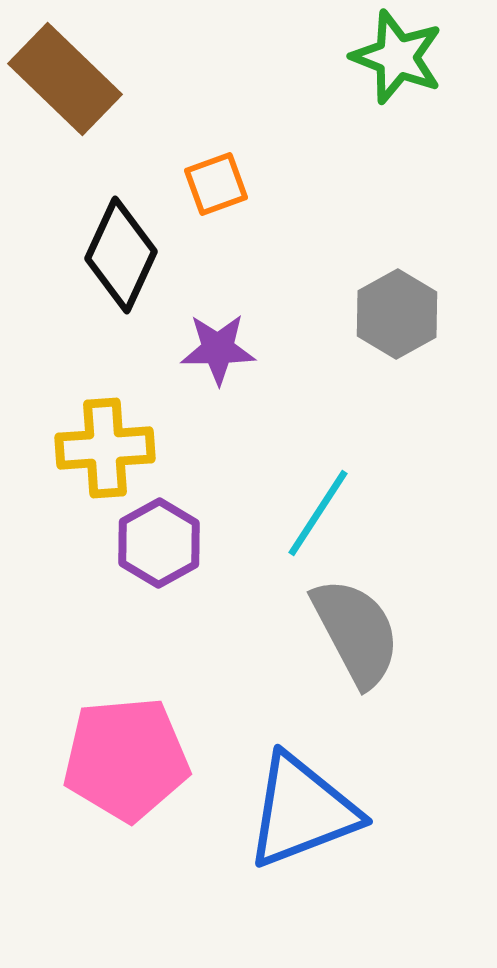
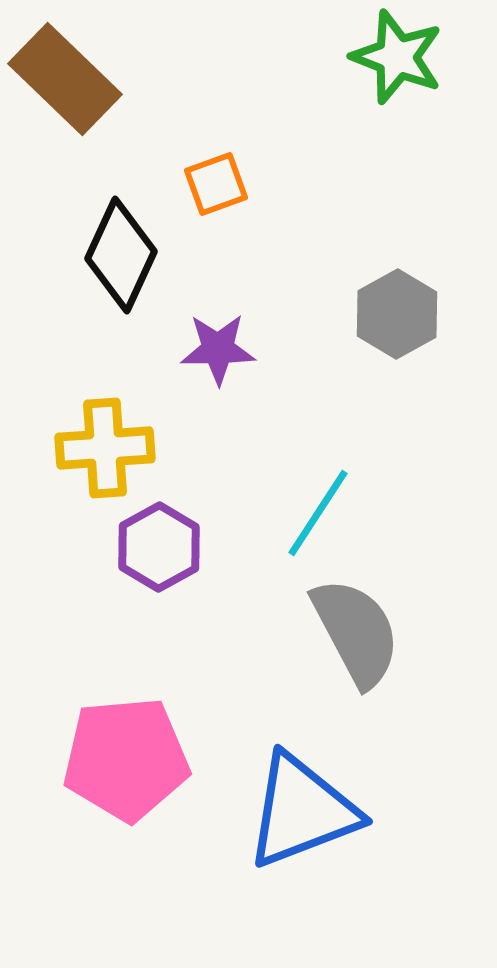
purple hexagon: moved 4 px down
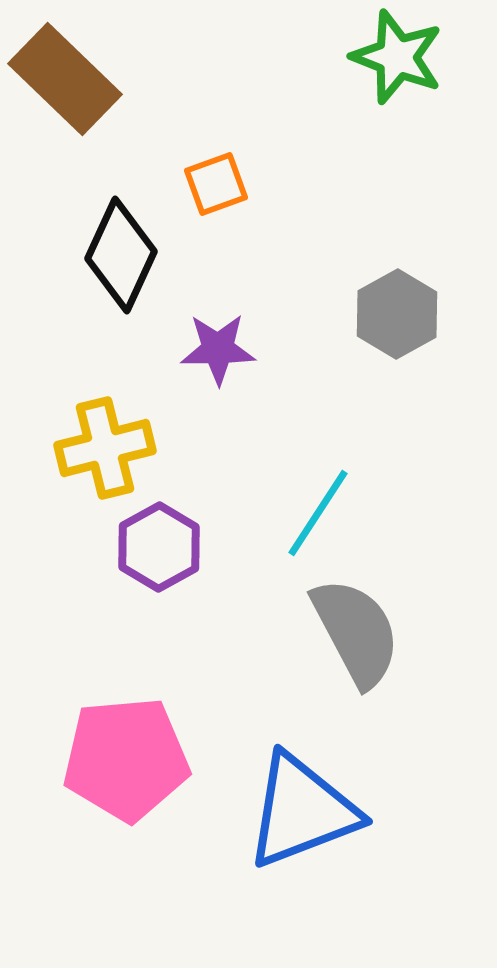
yellow cross: rotated 10 degrees counterclockwise
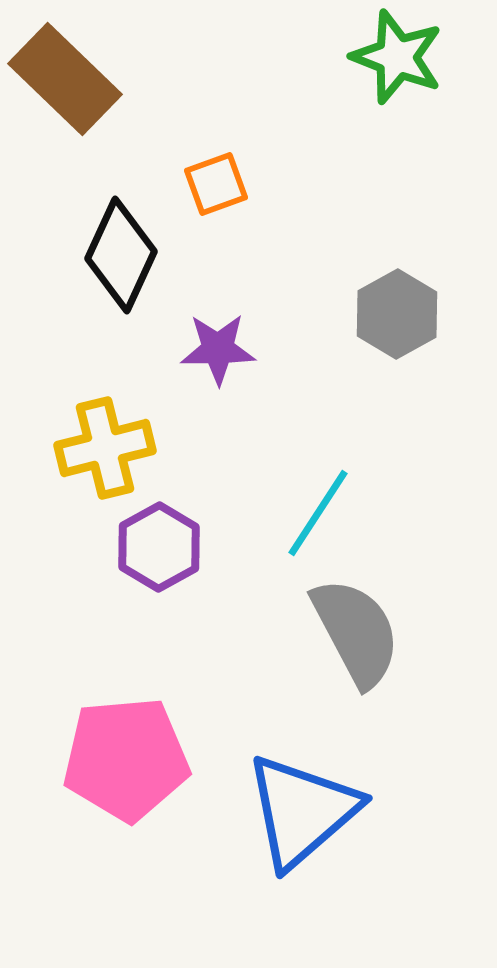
blue triangle: rotated 20 degrees counterclockwise
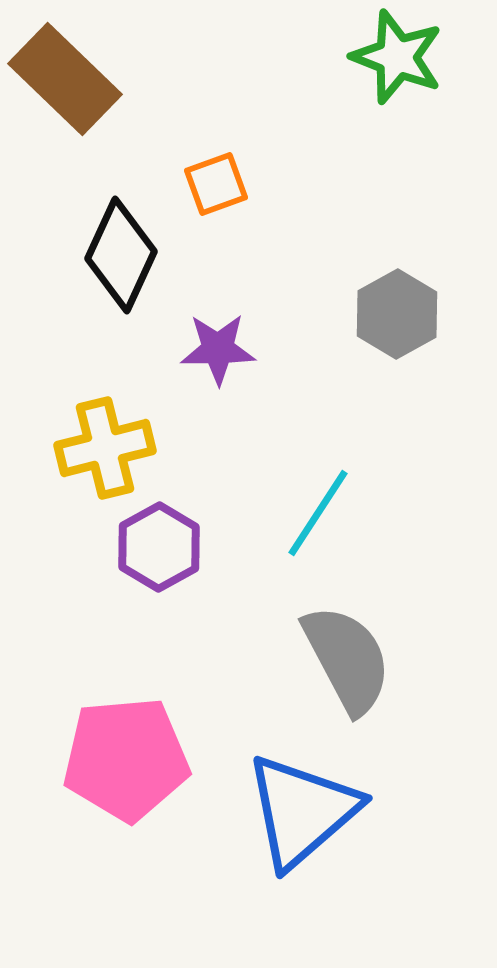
gray semicircle: moved 9 px left, 27 px down
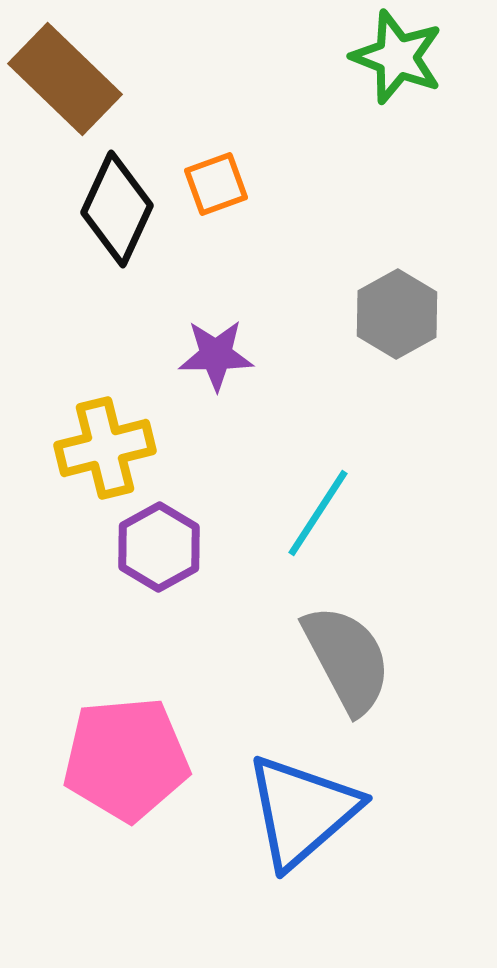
black diamond: moved 4 px left, 46 px up
purple star: moved 2 px left, 6 px down
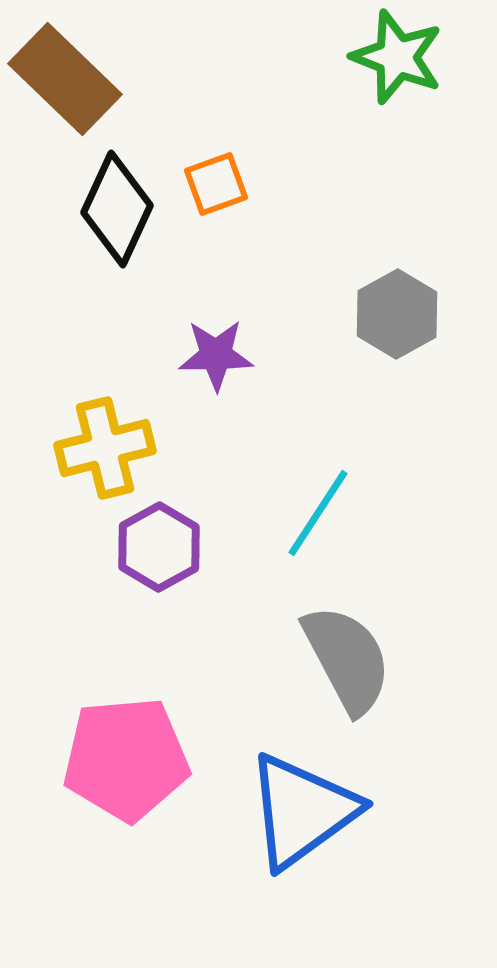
blue triangle: rotated 5 degrees clockwise
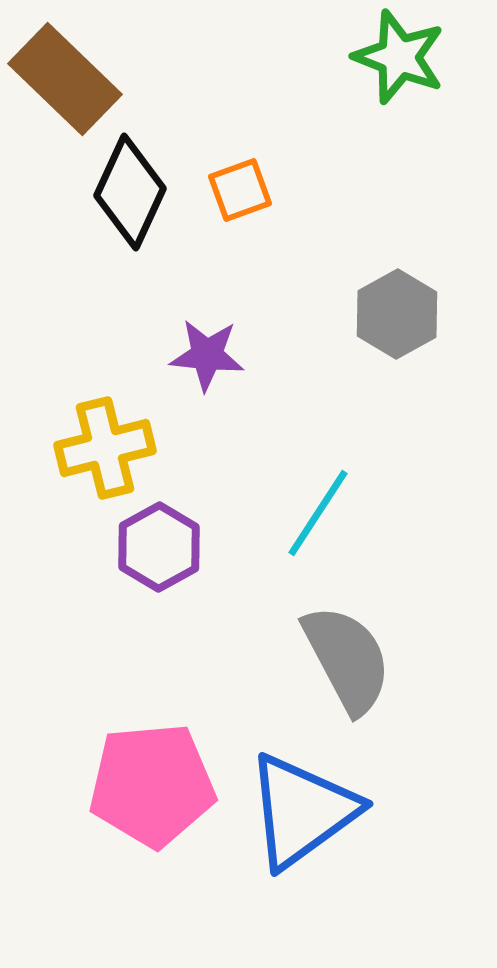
green star: moved 2 px right
orange square: moved 24 px right, 6 px down
black diamond: moved 13 px right, 17 px up
purple star: moved 9 px left; rotated 6 degrees clockwise
pink pentagon: moved 26 px right, 26 px down
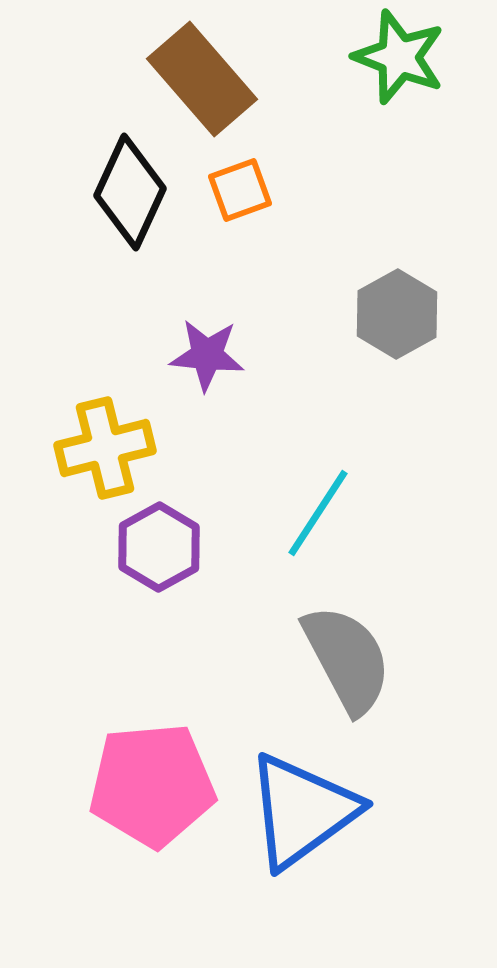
brown rectangle: moved 137 px right; rotated 5 degrees clockwise
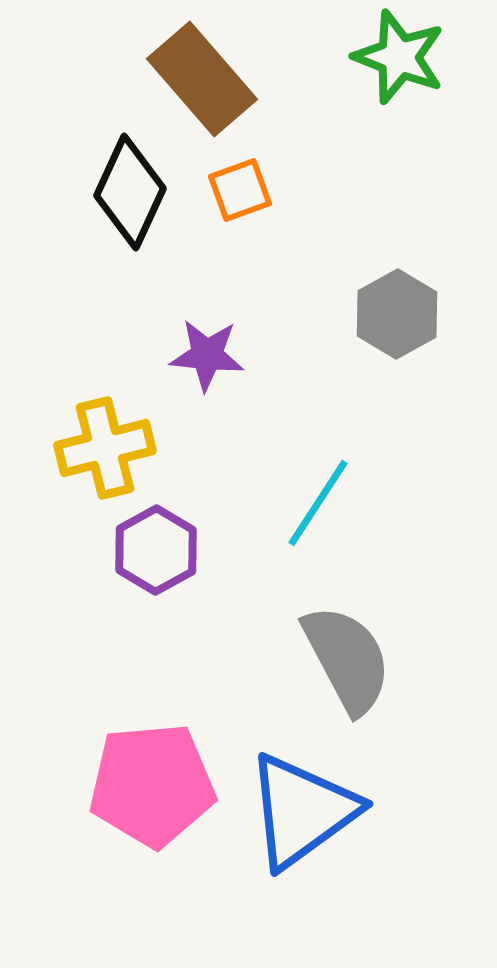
cyan line: moved 10 px up
purple hexagon: moved 3 px left, 3 px down
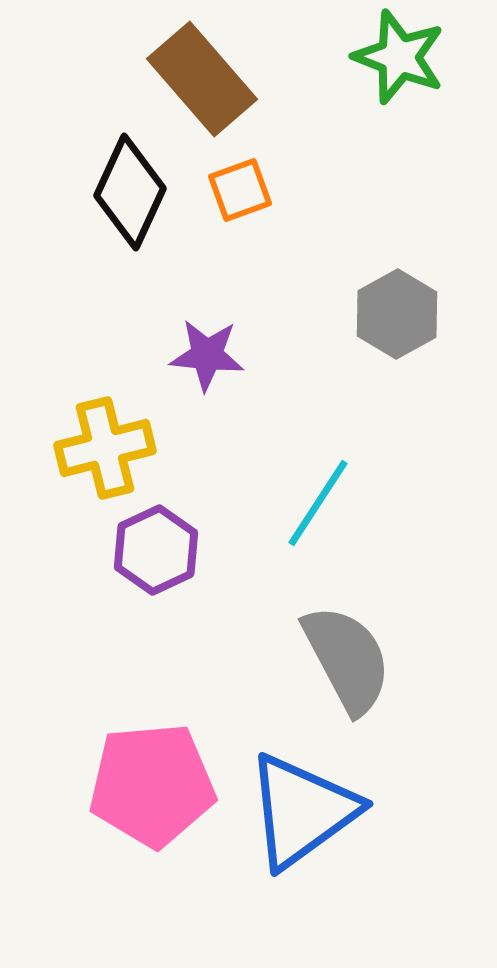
purple hexagon: rotated 4 degrees clockwise
